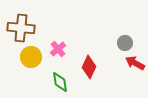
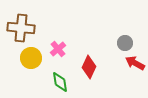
yellow circle: moved 1 px down
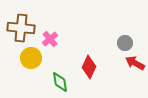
pink cross: moved 8 px left, 10 px up
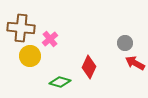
yellow circle: moved 1 px left, 2 px up
green diamond: rotated 65 degrees counterclockwise
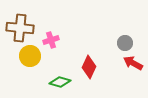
brown cross: moved 1 px left
pink cross: moved 1 px right, 1 px down; rotated 21 degrees clockwise
red arrow: moved 2 px left
